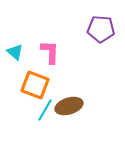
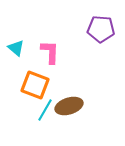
cyan triangle: moved 1 px right, 4 px up
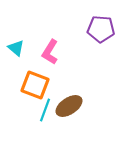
pink L-shape: rotated 150 degrees counterclockwise
brown ellipse: rotated 16 degrees counterclockwise
cyan line: rotated 10 degrees counterclockwise
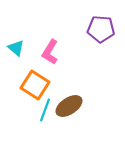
orange square: rotated 12 degrees clockwise
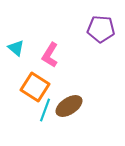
pink L-shape: moved 3 px down
orange square: moved 2 px down
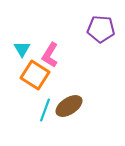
cyan triangle: moved 6 px right, 1 px down; rotated 18 degrees clockwise
orange square: moved 12 px up
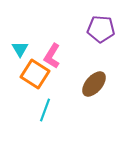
cyan triangle: moved 2 px left
pink L-shape: moved 2 px right, 1 px down
orange square: moved 1 px up
brown ellipse: moved 25 px right, 22 px up; rotated 16 degrees counterclockwise
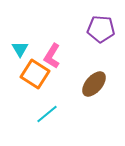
cyan line: moved 2 px right, 4 px down; rotated 30 degrees clockwise
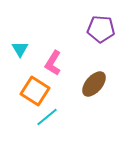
pink L-shape: moved 1 px right, 7 px down
orange square: moved 17 px down
cyan line: moved 3 px down
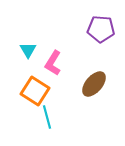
cyan triangle: moved 8 px right, 1 px down
cyan line: rotated 65 degrees counterclockwise
